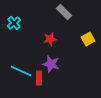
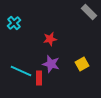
gray rectangle: moved 25 px right
yellow square: moved 6 px left, 25 px down
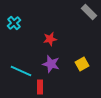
red rectangle: moved 1 px right, 9 px down
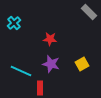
red star: rotated 16 degrees clockwise
red rectangle: moved 1 px down
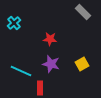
gray rectangle: moved 6 px left
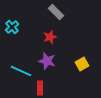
gray rectangle: moved 27 px left
cyan cross: moved 2 px left, 4 px down
red star: moved 2 px up; rotated 24 degrees counterclockwise
purple star: moved 4 px left, 3 px up
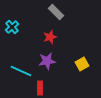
purple star: rotated 24 degrees counterclockwise
